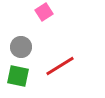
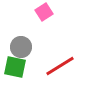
green square: moved 3 px left, 9 px up
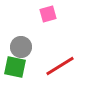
pink square: moved 4 px right, 2 px down; rotated 18 degrees clockwise
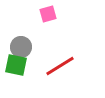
green square: moved 1 px right, 2 px up
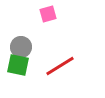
green square: moved 2 px right
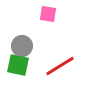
pink square: rotated 24 degrees clockwise
gray circle: moved 1 px right, 1 px up
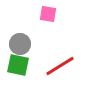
gray circle: moved 2 px left, 2 px up
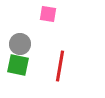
red line: rotated 48 degrees counterclockwise
